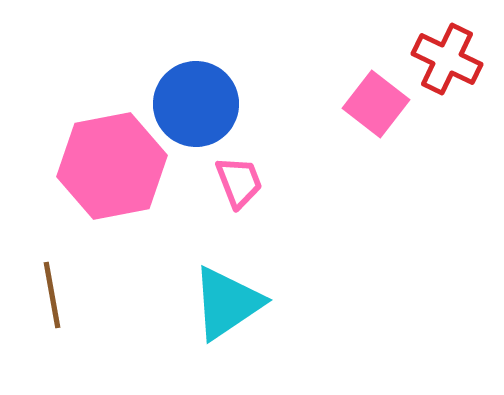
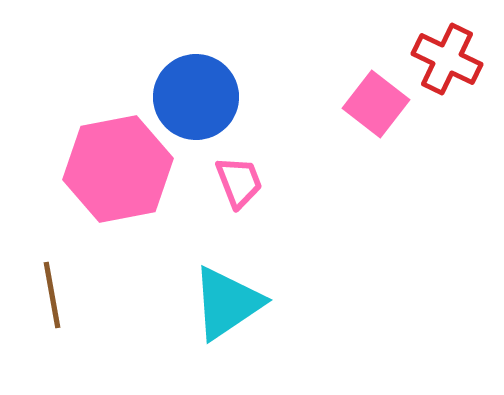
blue circle: moved 7 px up
pink hexagon: moved 6 px right, 3 px down
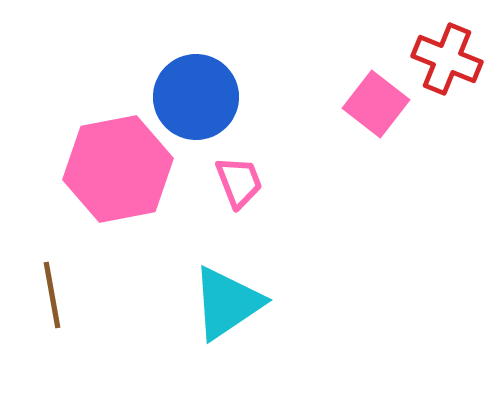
red cross: rotated 4 degrees counterclockwise
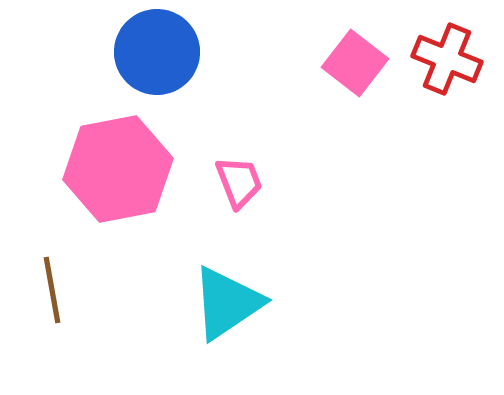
blue circle: moved 39 px left, 45 px up
pink square: moved 21 px left, 41 px up
brown line: moved 5 px up
